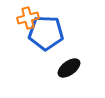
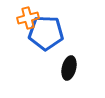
black ellipse: rotated 40 degrees counterclockwise
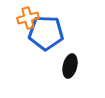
black ellipse: moved 1 px right, 2 px up
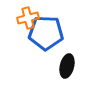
black ellipse: moved 3 px left
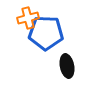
black ellipse: rotated 25 degrees counterclockwise
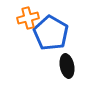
blue pentagon: moved 5 px right; rotated 28 degrees clockwise
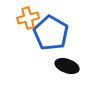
black ellipse: rotated 60 degrees counterclockwise
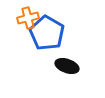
blue pentagon: moved 4 px left
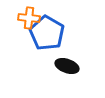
orange cross: moved 1 px right; rotated 20 degrees clockwise
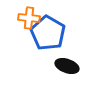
blue pentagon: moved 1 px right
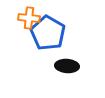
black ellipse: rotated 15 degrees counterclockwise
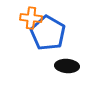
orange cross: moved 2 px right
